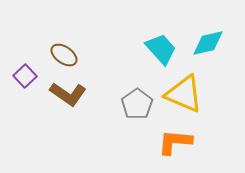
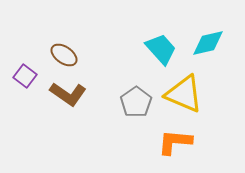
purple square: rotated 10 degrees counterclockwise
gray pentagon: moved 1 px left, 2 px up
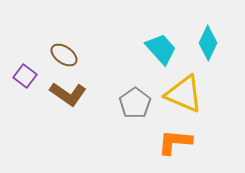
cyan diamond: rotated 52 degrees counterclockwise
gray pentagon: moved 1 px left, 1 px down
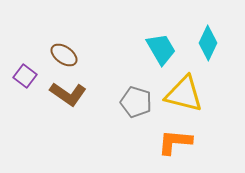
cyan trapezoid: rotated 12 degrees clockwise
yellow triangle: rotated 9 degrees counterclockwise
gray pentagon: moved 1 px right, 1 px up; rotated 20 degrees counterclockwise
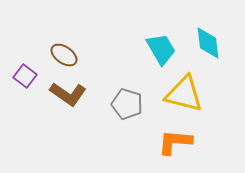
cyan diamond: rotated 32 degrees counterclockwise
gray pentagon: moved 9 px left, 2 px down
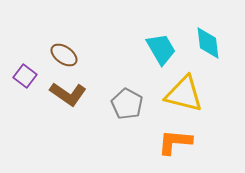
gray pentagon: rotated 12 degrees clockwise
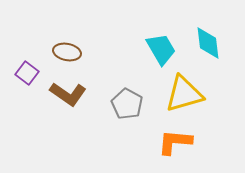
brown ellipse: moved 3 px right, 3 px up; rotated 24 degrees counterclockwise
purple square: moved 2 px right, 3 px up
yellow triangle: rotated 30 degrees counterclockwise
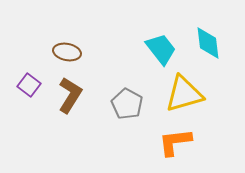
cyan trapezoid: rotated 8 degrees counterclockwise
purple square: moved 2 px right, 12 px down
brown L-shape: moved 2 px right, 1 px down; rotated 93 degrees counterclockwise
orange L-shape: rotated 12 degrees counterclockwise
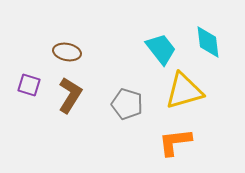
cyan diamond: moved 1 px up
purple square: rotated 20 degrees counterclockwise
yellow triangle: moved 3 px up
gray pentagon: rotated 12 degrees counterclockwise
